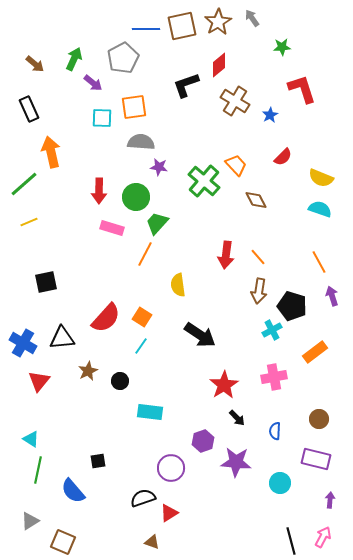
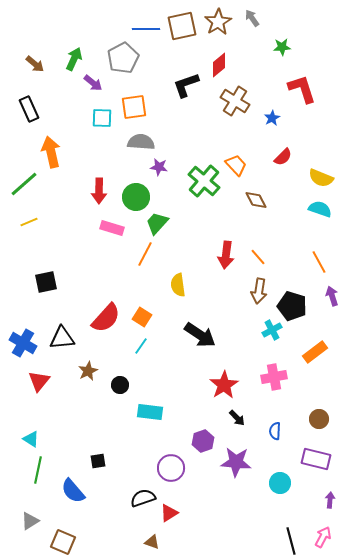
blue star at (270, 115): moved 2 px right, 3 px down
black circle at (120, 381): moved 4 px down
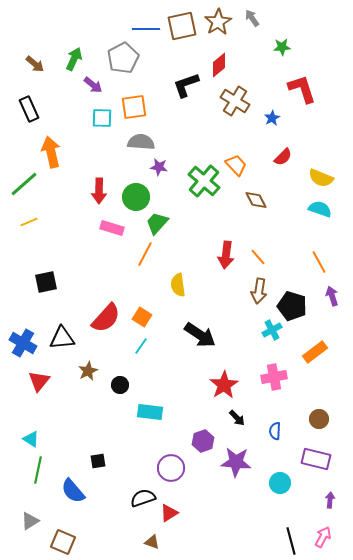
purple arrow at (93, 83): moved 2 px down
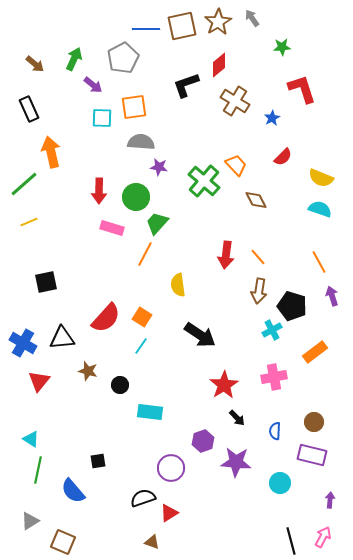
brown star at (88, 371): rotated 30 degrees counterclockwise
brown circle at (319, 419): moved 5 px left, 3 px down
purple rectangle at (316, 459): moved 4 px left, 4 px up
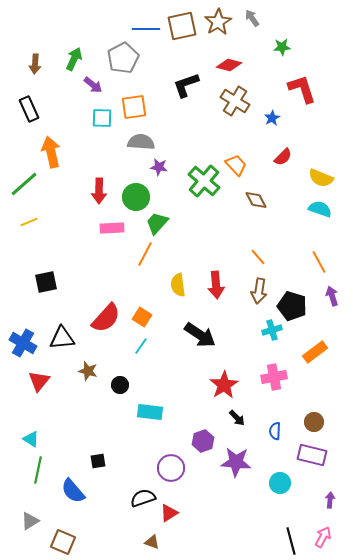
brown arrow at (35, 64): rotated 54 degrees clockwise
red diamond at (219, 65): moved 10 px right; rotated 55 degrees clockwise
pink rectangle at (112, 228): rotated 20 degrees counterclockwise
red arrow at (226, 255): moved 10 px left, 30 px down; rotated 12 degrees counterclockwise
cyan cross at (272, 330): rotated 12 degrees clockwise
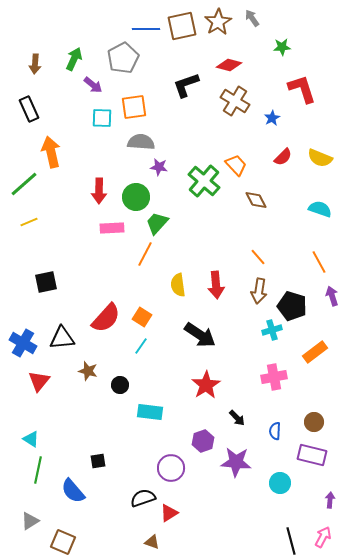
yellow semicircle at (321, 178): moved 1 px left, 20 px up
red star at (224, 385): moved 18 px left
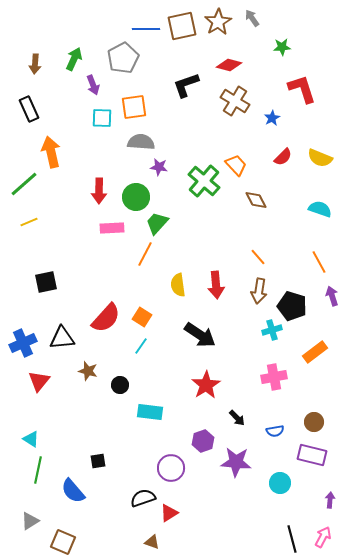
purple arrow at (93, 85): rotated 30 degrees clockwise
blue cross at (23, 343): rotated 36 degrees clockwise
blue semicircle at (275, 431): rotated 102 degrees counterclockwise
black line at (291, 541): moved 1 px right, 2 px up
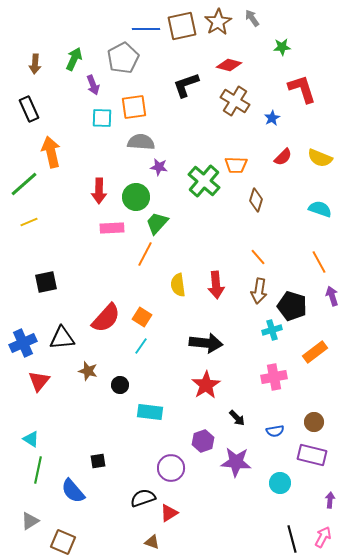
orange trapezoid at (236, 165): rotated 135 degrees clockwise
brown diamond at (256, 200): rotated 45 degrees clockwise
black arrow at (200, 335): moved 6 px right, 8 px down; rotated 28 degrees counterclockwise
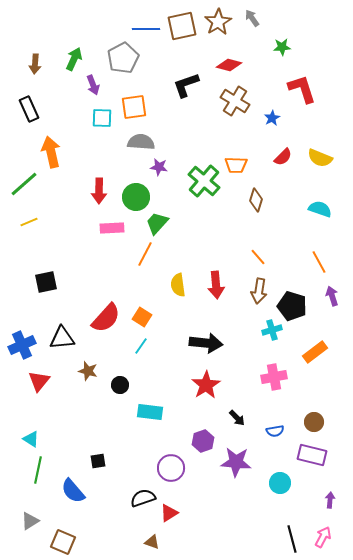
blue cross at (23, 343): moved 1 px left, 2 px down
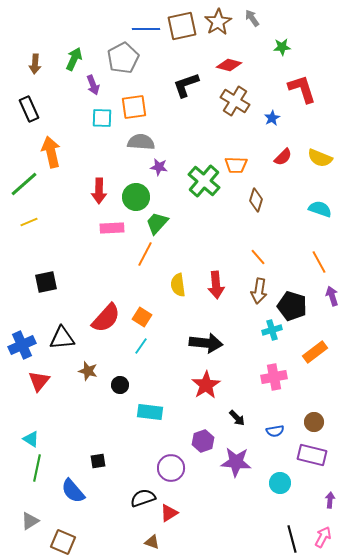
green line at (38, 470): moved 1 px left, 2 px up
